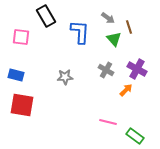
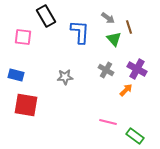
pink square: moved 2 px right
red square: moved 4 px right
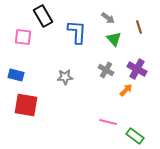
black rectangle: moved 3 px left
brown line: moved 10 px right
blue L-shape: moved 3 px left
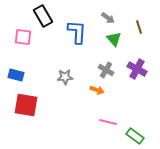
orange arrow: moved 29 px left; rotated 64 degrees clockwise
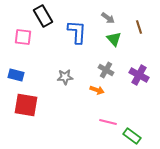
purple cross: moved 2 px right, 6 px down
green rectangle: moved 3 px left
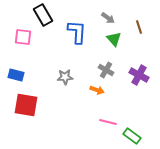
black rectangle: moved 1 px up
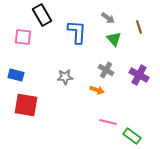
black rectangle: moved 1 px left
